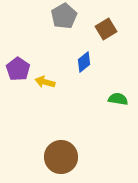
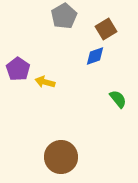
blue diamond: moved 11 px right, 6 px up; rotated 20 degrees clockwise
green semicircle: rotated 42 degrees clockwise
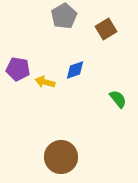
blue diamond: moved 20 px left, 14 px down
purple pentagon: rotated 25 degrees counterclockwise
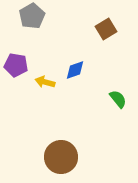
gray pentagon: moved 32 px left
purple pentagon: moved 2 px left, 4 px up
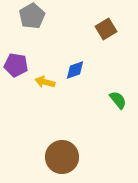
green semicircle: moved 1 px down
brown circle: moved 1 px right
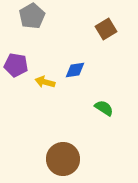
blue diamond: rotated 10 degrees clockwise
green semicircle: moved 14 px left, 8 px down; rotated 18 degrees counterclockwise
brown circle: moved 1 px right, 2 px down
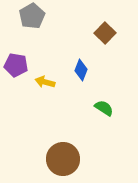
brown square: moved 1 px left, 4 px down; rotated 15 degrees counterclockwise
blue diamond: moved 6 px right; rotated 60 degrees counterclockwise
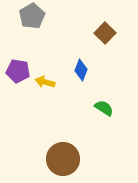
purple pentagon: moved 2 px right, 6 px down
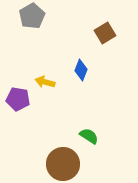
brown square: rotated 15 degrees clockwise
purple pentagon: moved 28 px down
green semicircle: moved 15 px left, 28 px down
brown circle: moved 5 px down
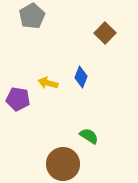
brown square: rotated 15 degrees counterclockwise
blue diamond: moved 7 px down
yellow arrow: moved 3 px right, 1 px down
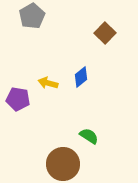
blue diamond: rotated 30 degrees clockwise
